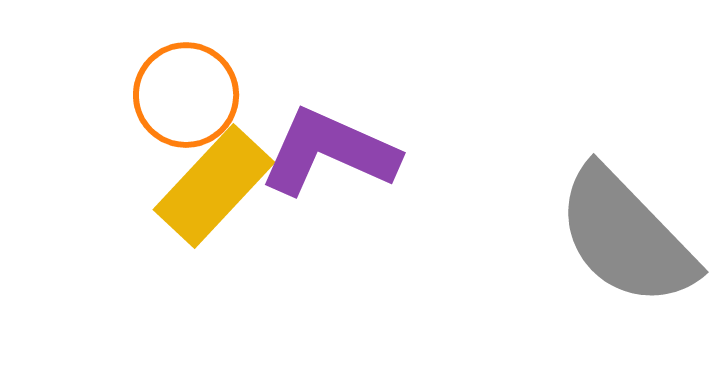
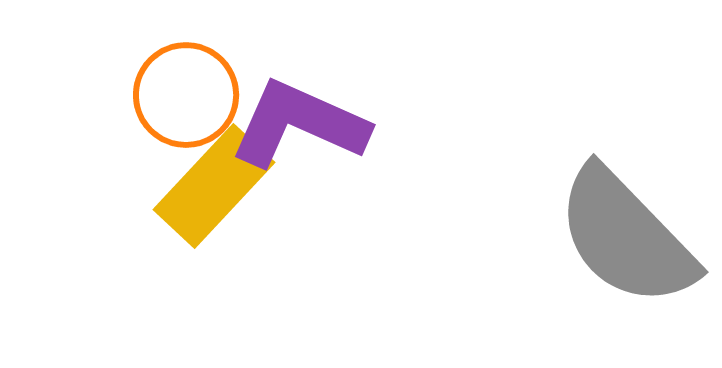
purple L-shape: moved 30 px left, 28 px up
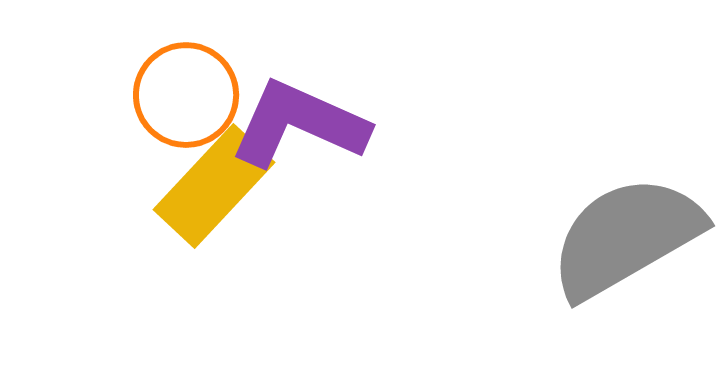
gray semicircle: rotated 104 degrees clockwise
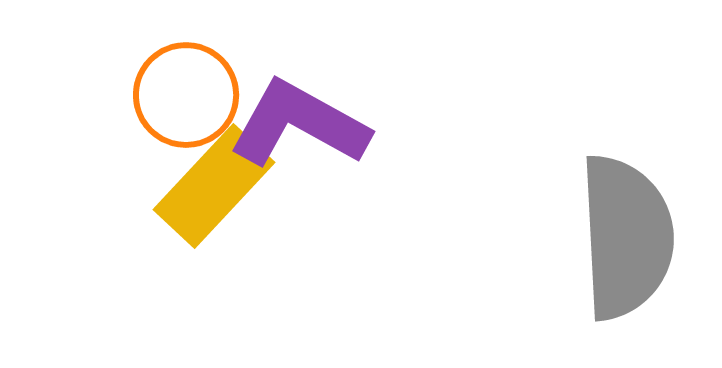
purple L-shape: rotated 5 degrees clockwise
gray semicircle: rotated 117 degrees clockwise
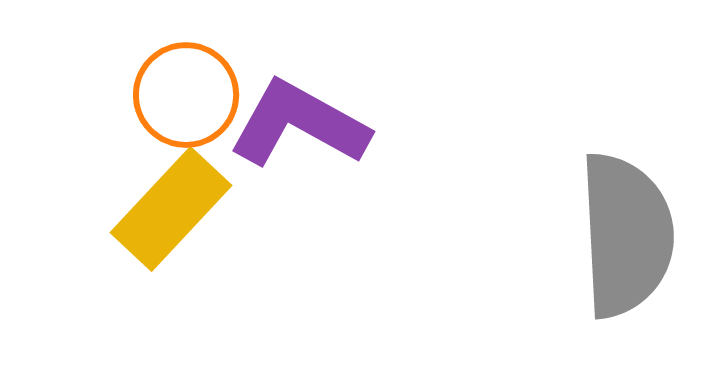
yellow rectangle: moved 43 px left, 23 px down
gray semicircle: moved 2 px up
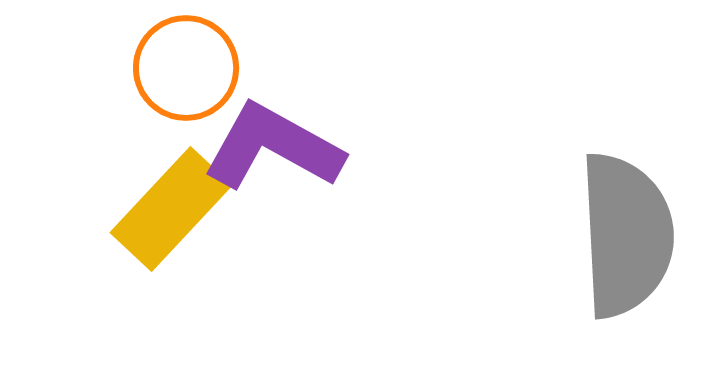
orange circle: moved 27 px up
purple L-shape: moved 26 px left, 23 px down
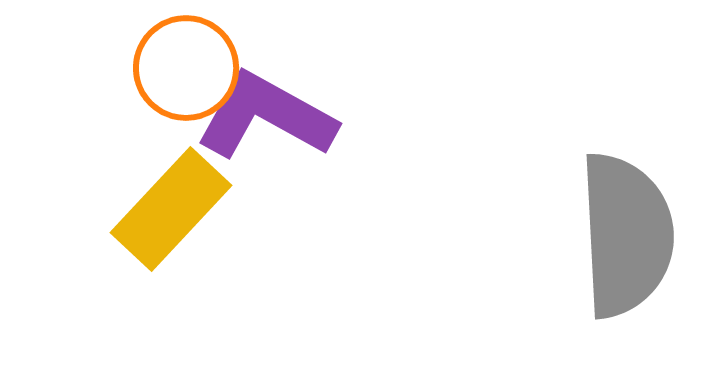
purple L-shape: moved 7 px left, 31 px up
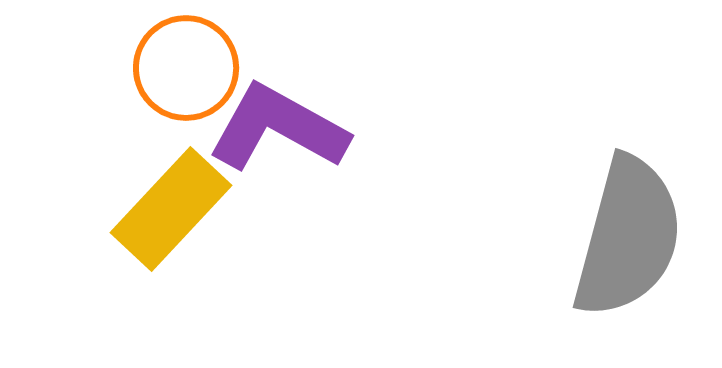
purple L-shape: moved 12 px right, 12 px down
gray semicircle: moved 2 px right, 2 px down; rotated 18 degrees clockwise
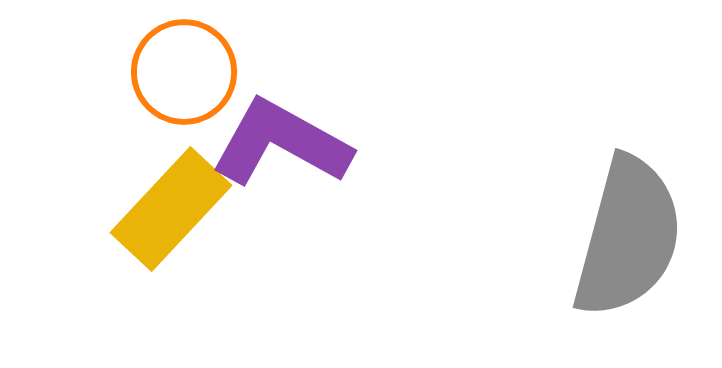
orange circle: moved 2 px left, 4 px down
purple L-shape: moved 3 px right, 15 px down
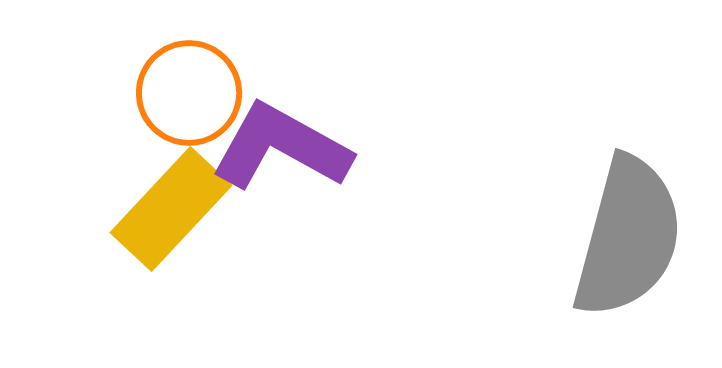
orange circle: moved 5 px right, 21 px down
purple L-shape: moved 4 px down
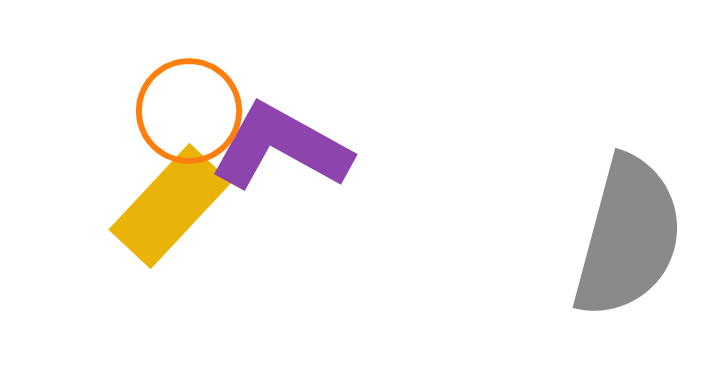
orange circle: moved 18 px down
yellow rectangle: moved 1 px left, 3 px up
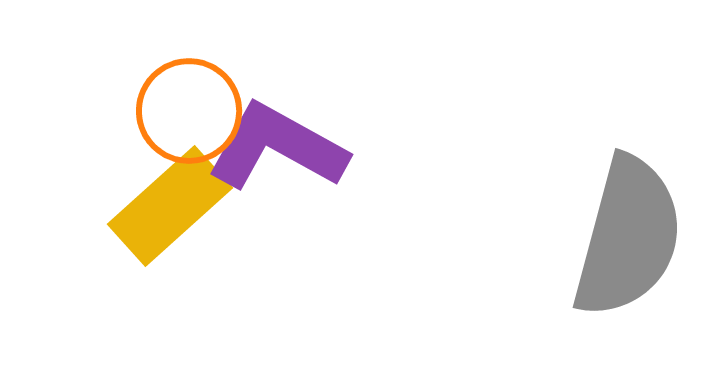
purple L-shape: moved 4 px left
yellow rectangle: rotated 5 degrees clockwise
